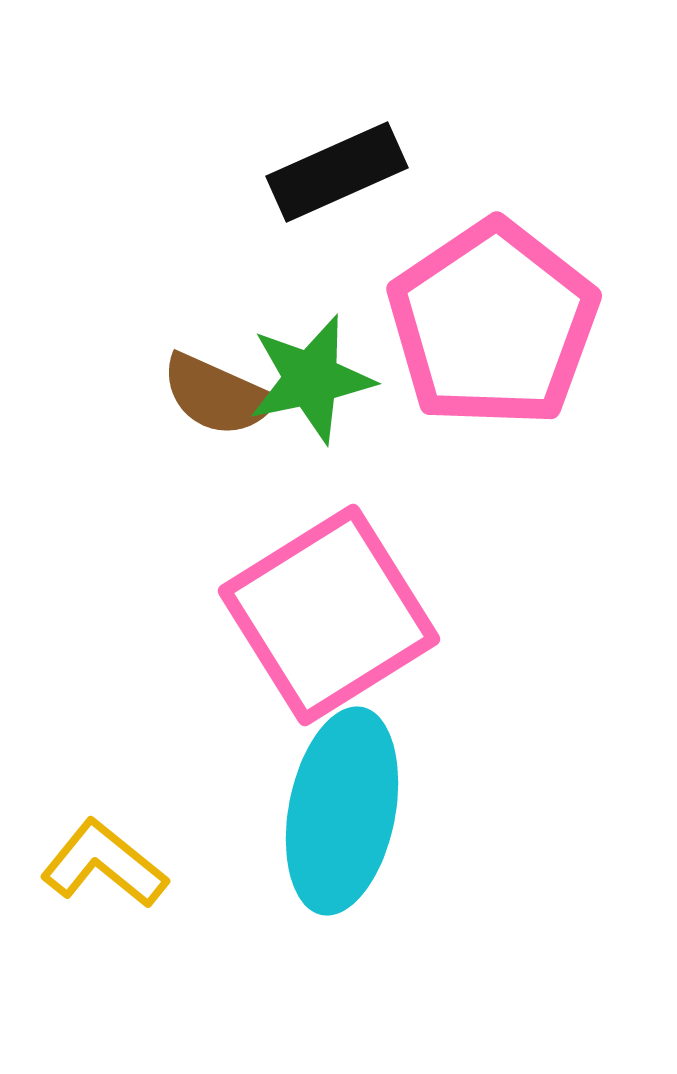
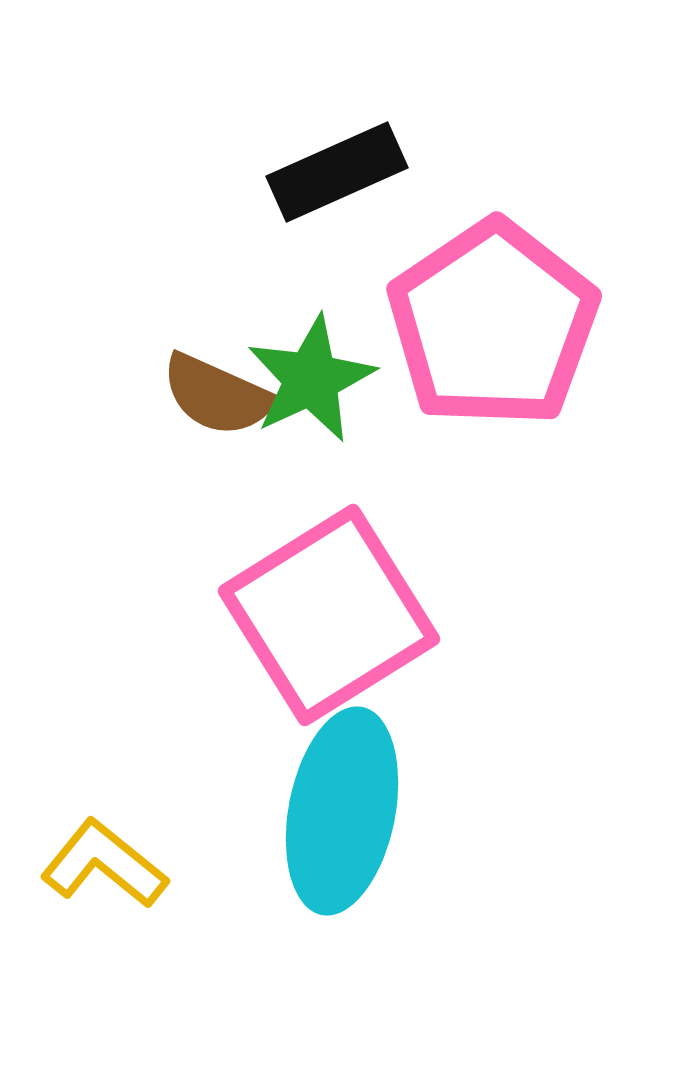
green star: rotated 13 degrees counterclockwise
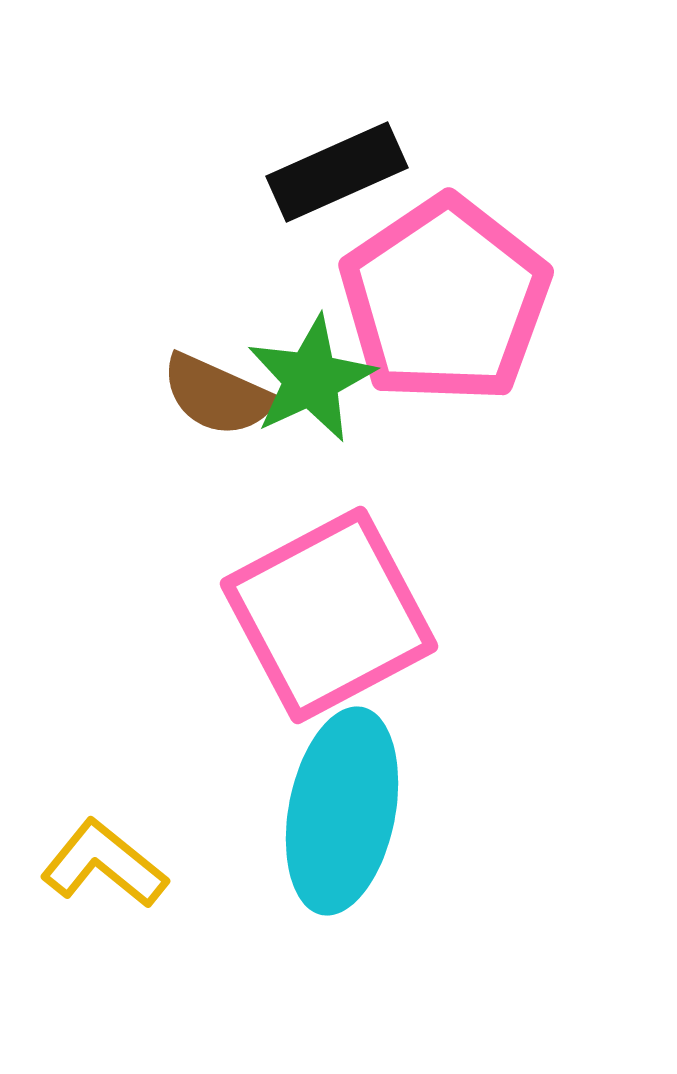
pink pentagon: moved 48 px left, 24 px up
pink square: rotated 4 degrees clockwise
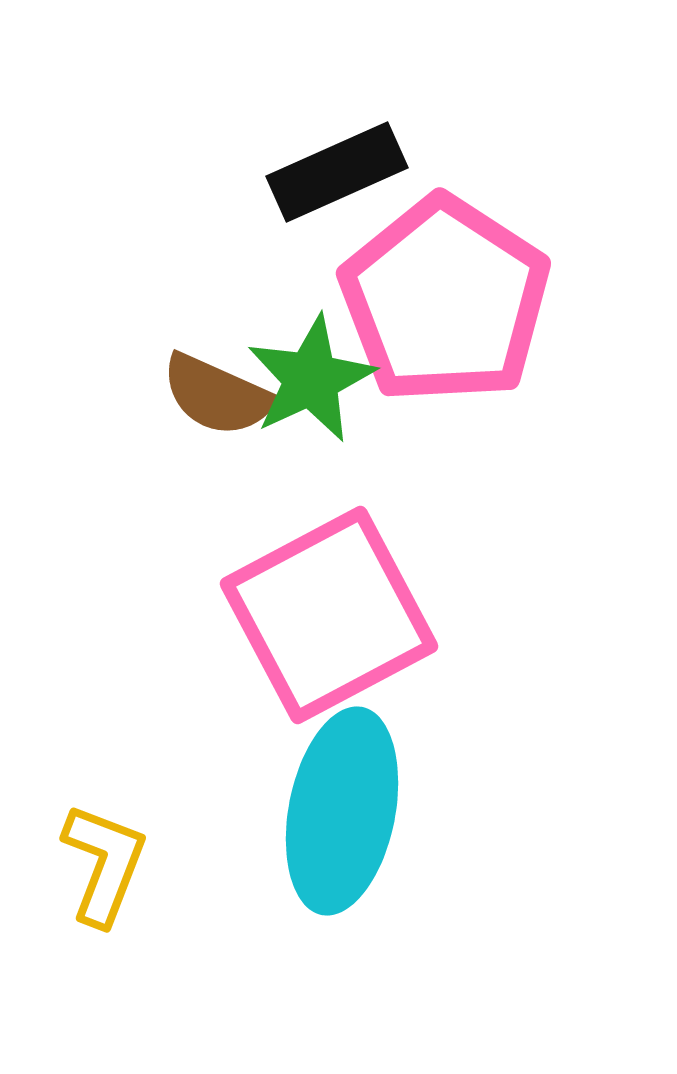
pink pentagon: rotated 5 degrees counterclockwise
yellow L-shape: rotated 72 degrees clockwise
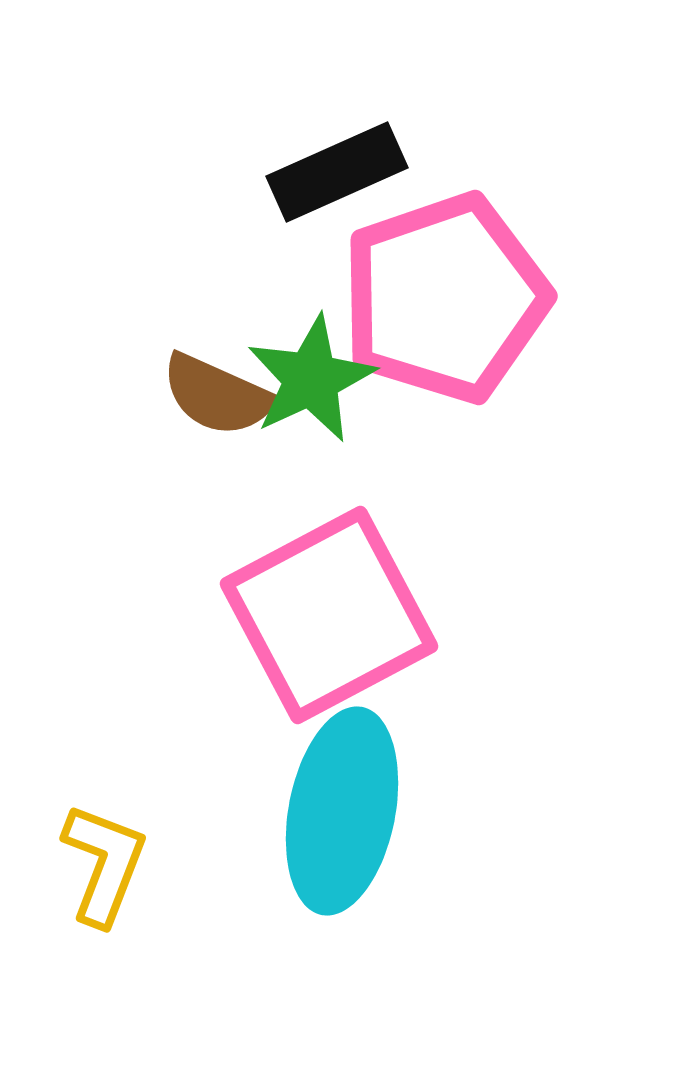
pink pentagon: moved 2 px up; rotated 20 degrees clockwise
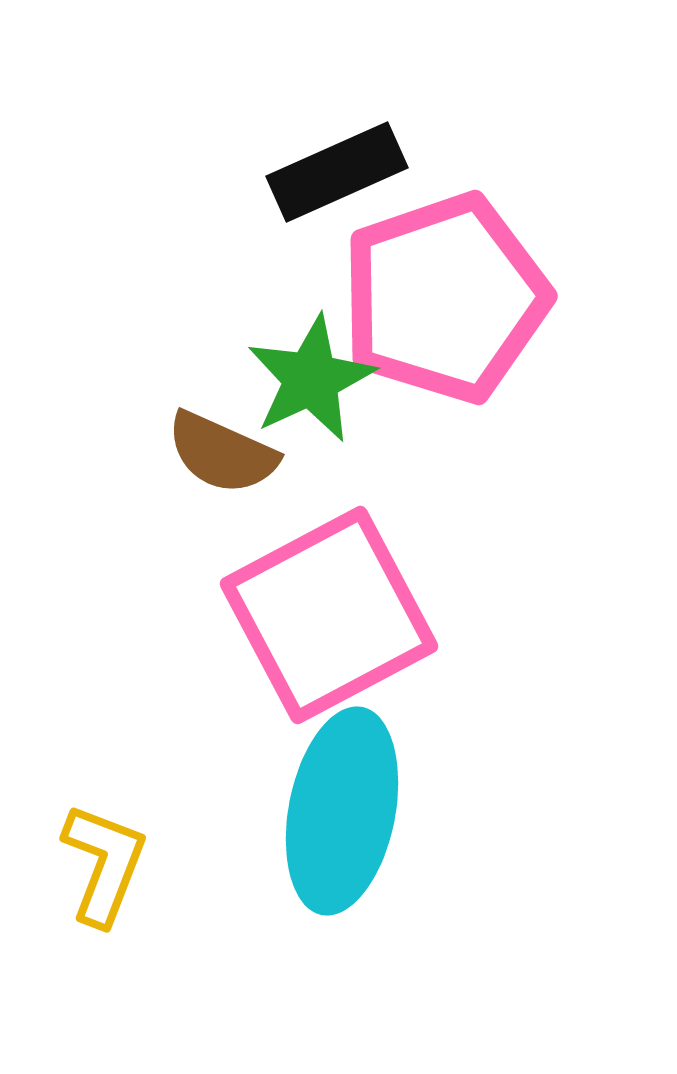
brown semicircle: moved 5 px right, 58 px down
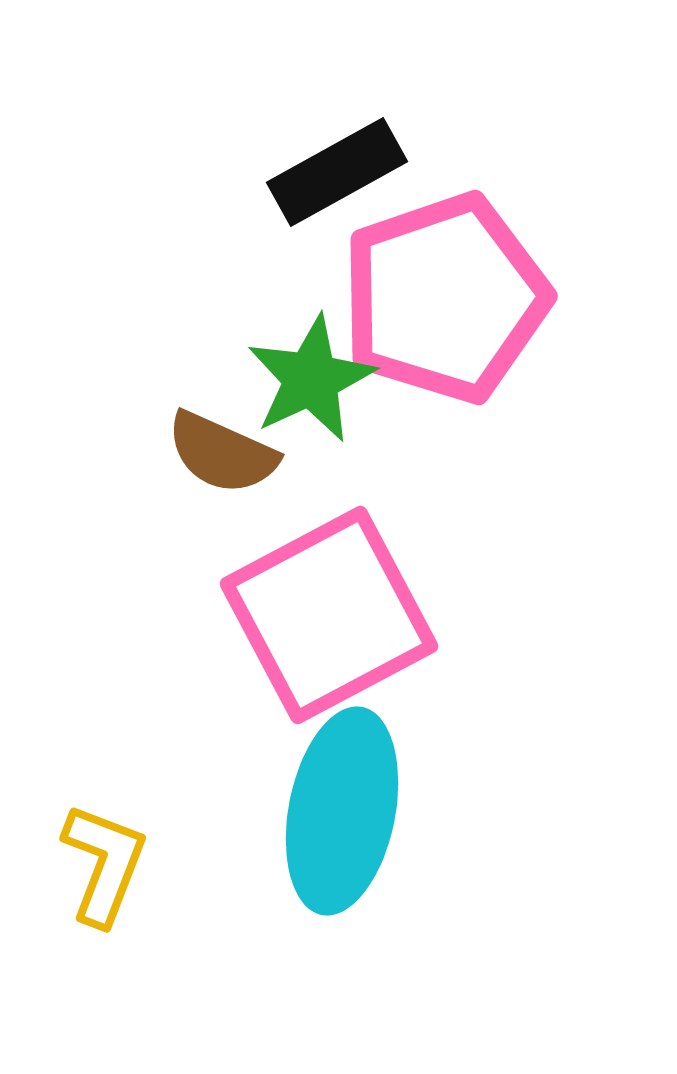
black rectangle: rotated 5 degrees counterclockwise
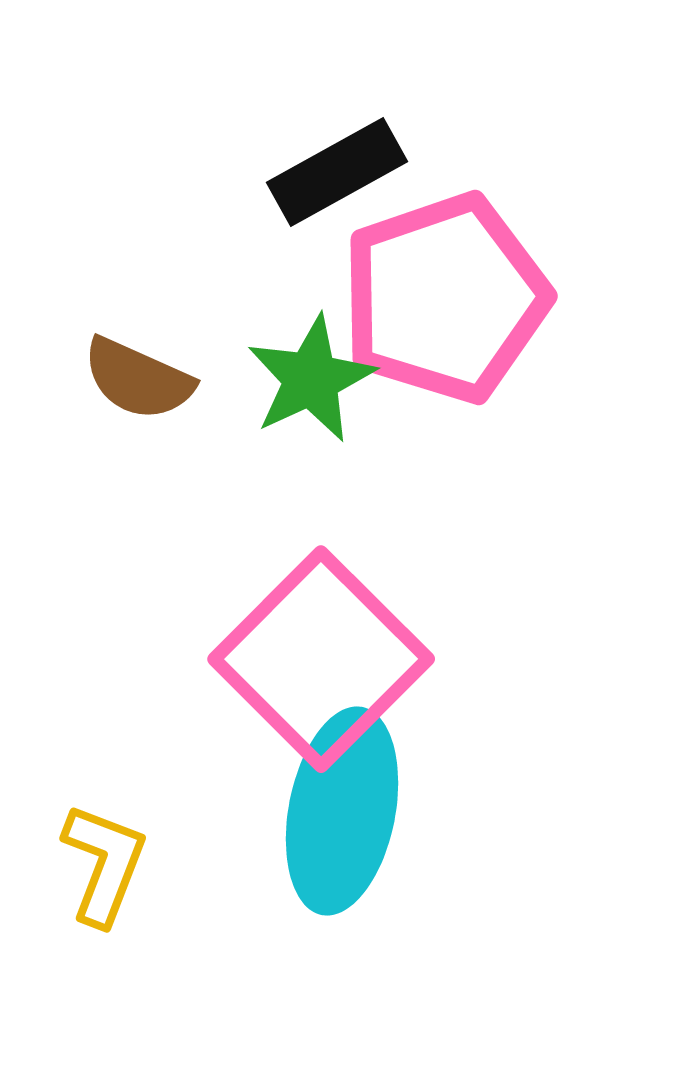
brown semicircle: moved 84 px left, 74 px up
pink square: moved 8 px left, 44 px down; rotated 17 degrees counterclockwise
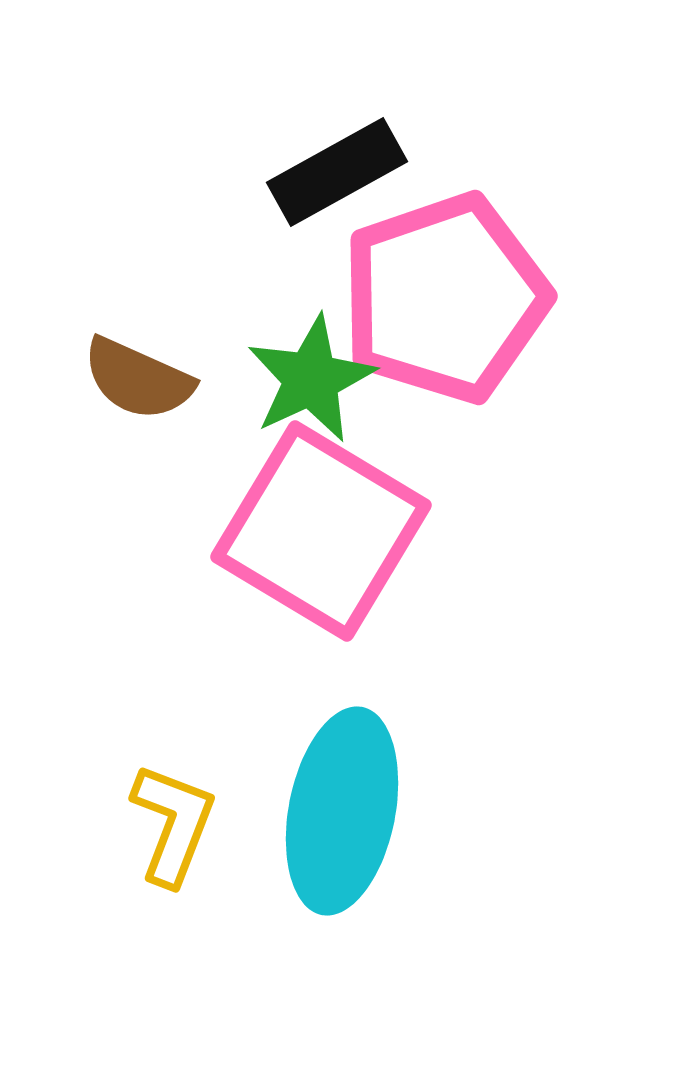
pink square: moved 128 px up; rotated 14 degrees counterclockwise
yellow L-shape: moved 69 px right, 40 px up
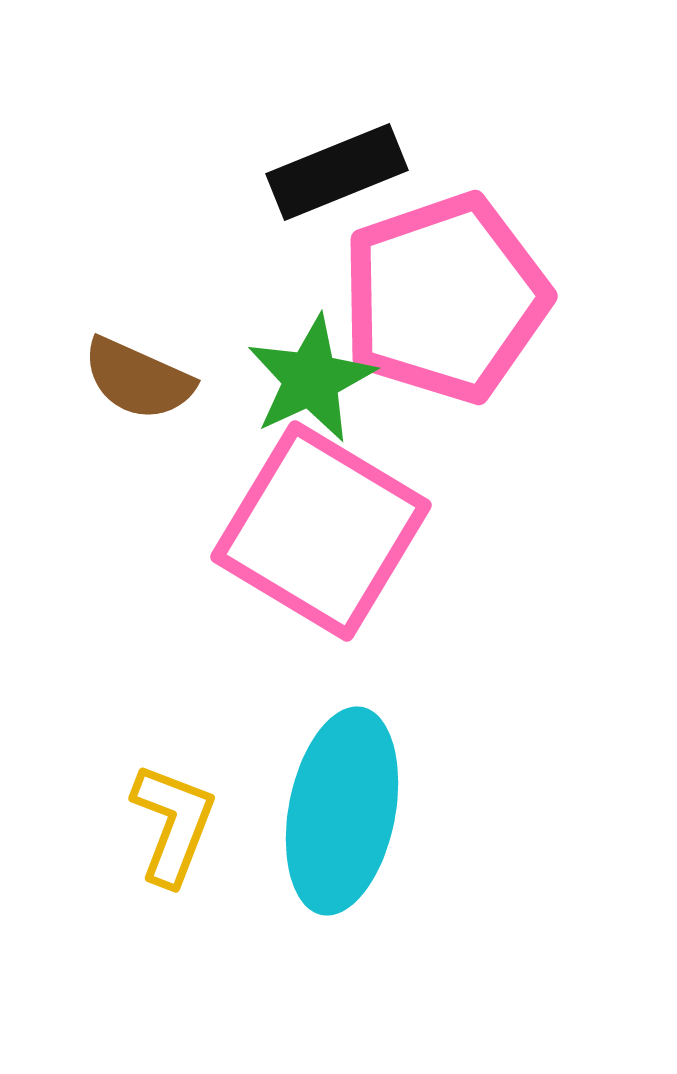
black rectangle: rotated 7 degrees clockwise
